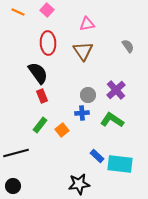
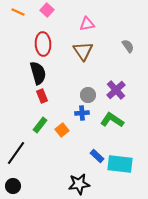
red ellipse: moved 5 px left, 1 px down
black semicircle: rotated 20 degrees clockwise
black line: rotated 40 degrees counterclockwise
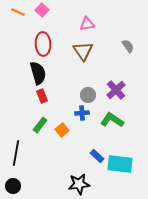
pink square: moved 5 px left
black line: rotated 25 degrees counterclockwise
